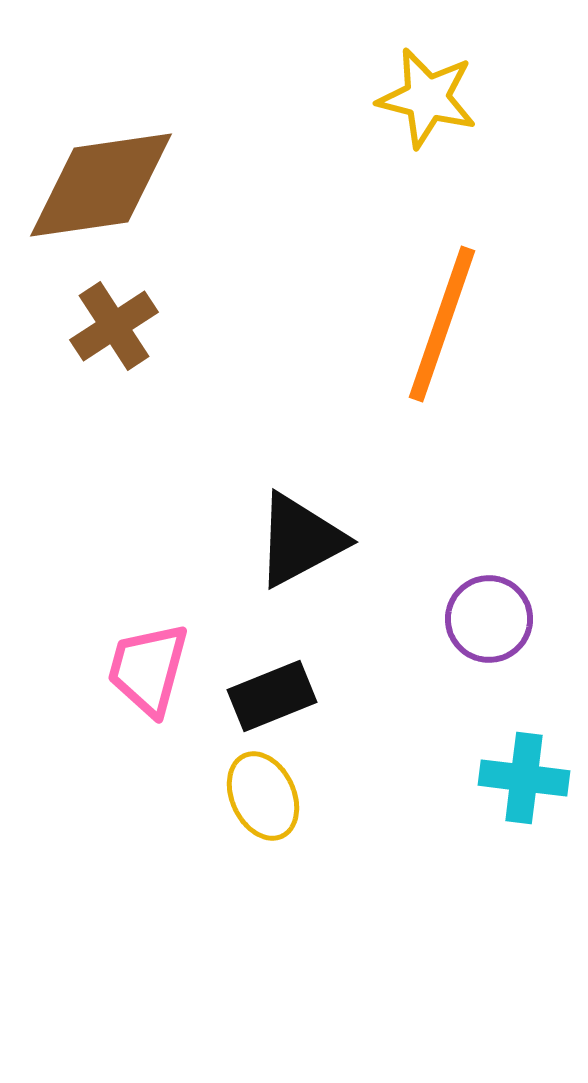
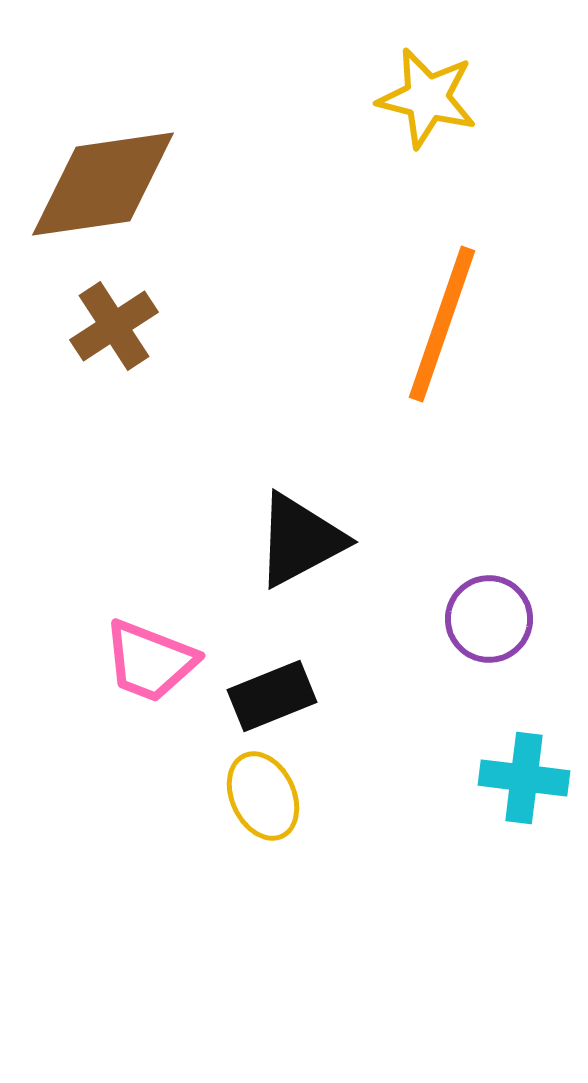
brown diamond: moved 2 px right, 1 px up
pink trapezoid: moved 2 px right, 8 px up; rotated 84 degrees counterclockwise
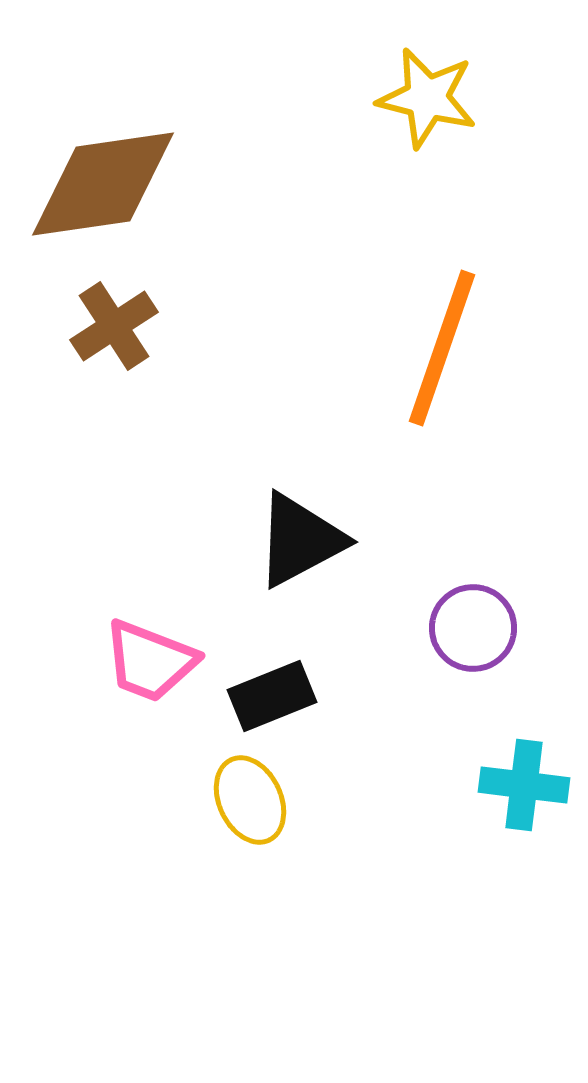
orange line: moved 24 px down
purple circle: moved 16 px left, 9 px down
cyan cross: moved 7 px down
yellow ellipse: moved 13 px left, 4 px down
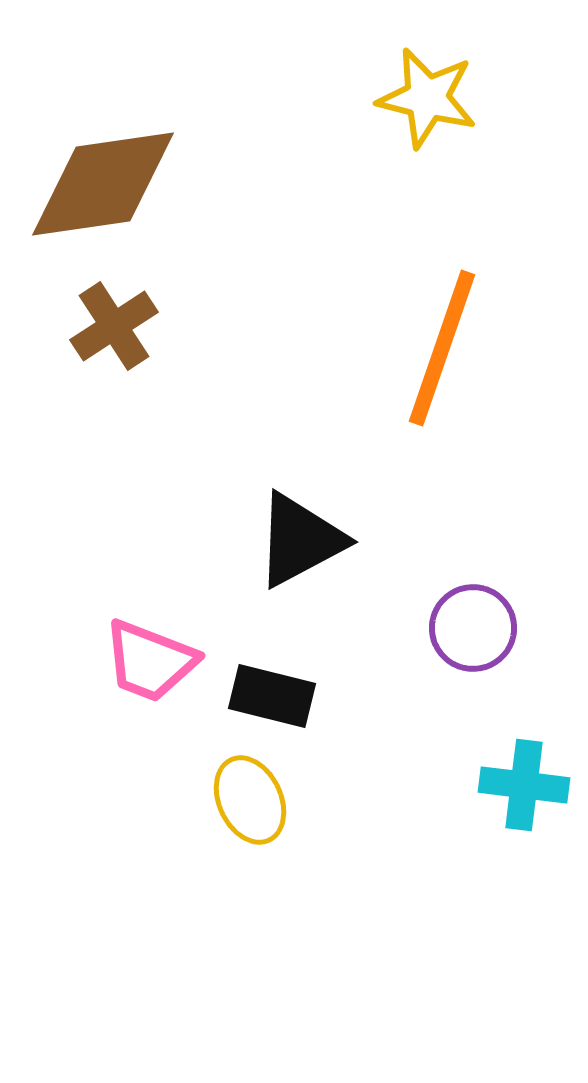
black rectangle: rotated 36 degrees clockwise
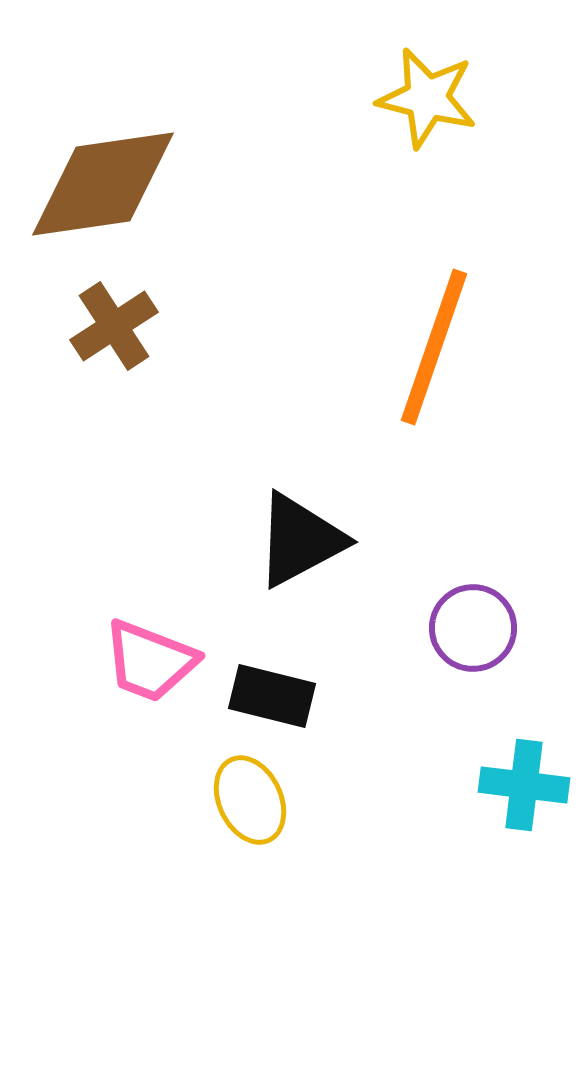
orange line: moved 8 px left, 1 px up
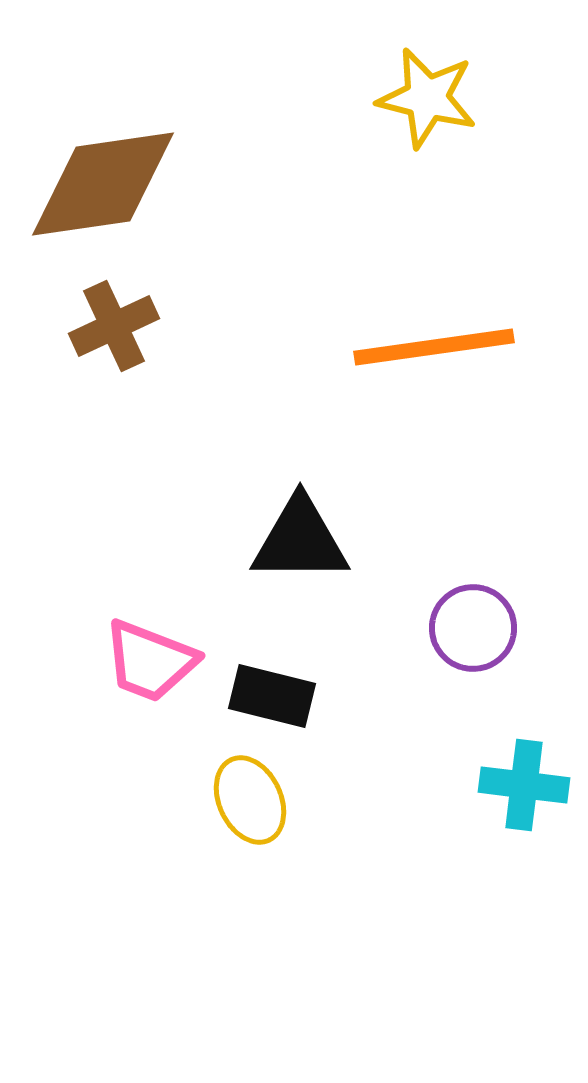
brown cross: rotated 8 degrees clockwise
orange line: rotated 63 degrees clockwise
black triangle: rotated 28 degrees clockwise
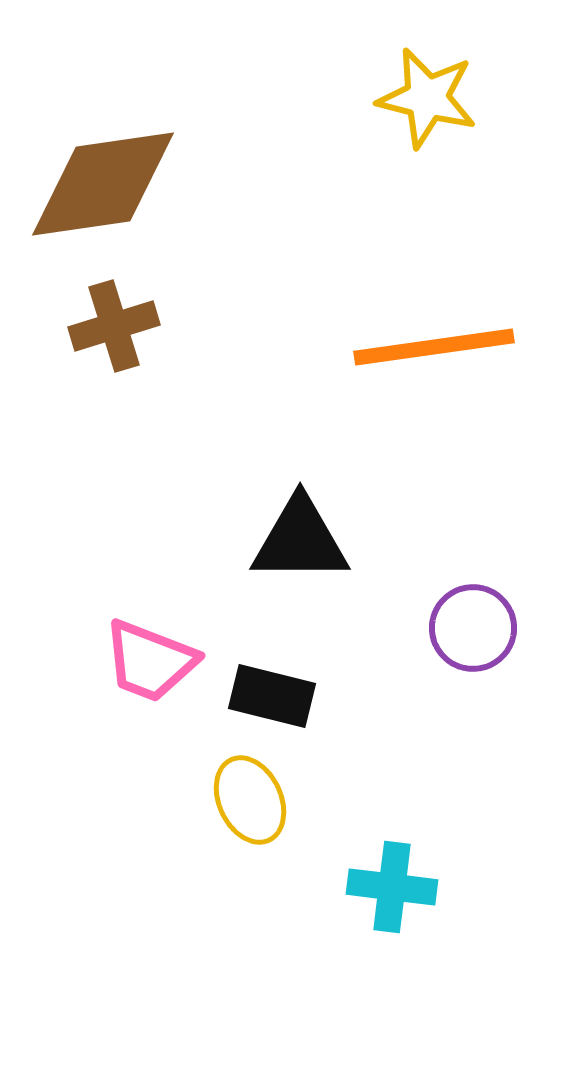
brown cross: rotated 8 degrees clockwise
cyan cross: moved 132 px left, 102 px down
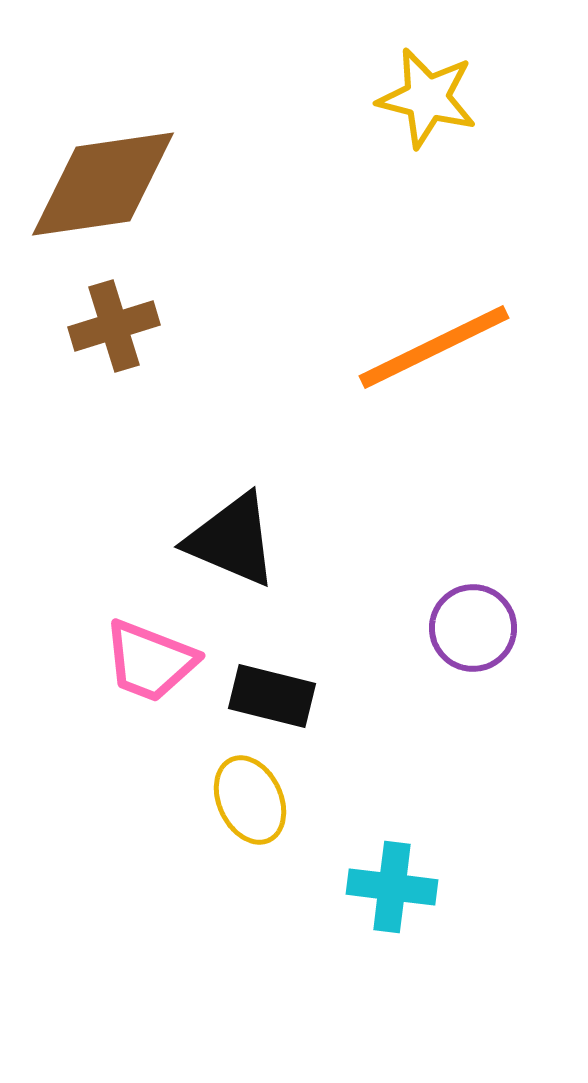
orange line: rotated 18 degrees counterclockwise
black triangle: moved 68 px left; rotated 23 degrees clockwise
